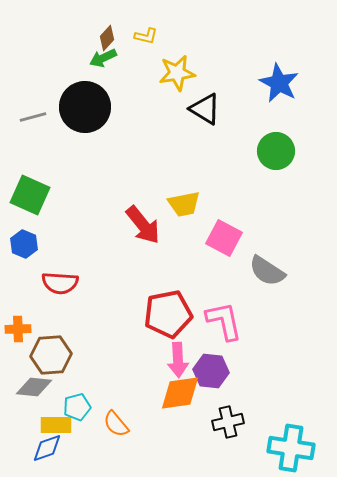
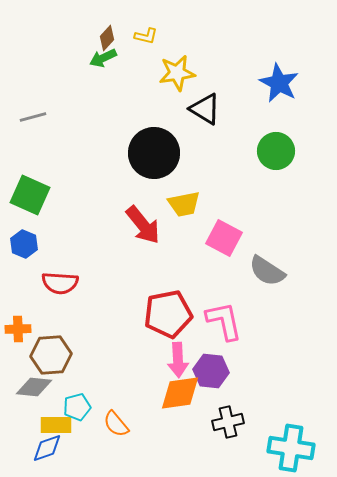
black circle: moved 69 px right, 46 px down
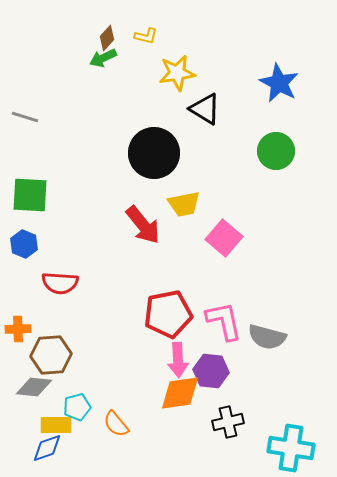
gray line: moved 8 px left; rotated 32 degrees clockwise
green square: rotated 21 degrees counterclockwise
pink square: rotated 12 degrees clockwise
gray semicircle: moved 66 px down; rotated 18 degrees counterclockwise
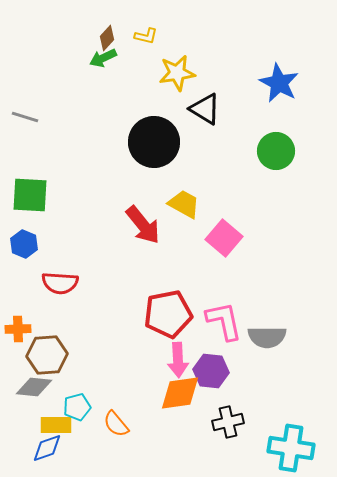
black circle: moved 11 px up
yellow trapezoid: rotated 140 degrees counterclockwise
gray semicircle: rotated 15 degrees counterclockwise
brown hexagon: moved 4 px left
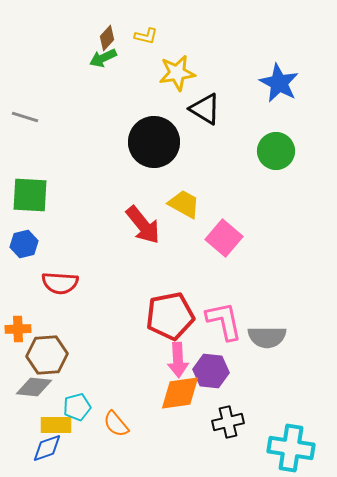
blue hexagon: rotated 24 degrees clockwise
red pentagon: moved 2 px right, 2 px down
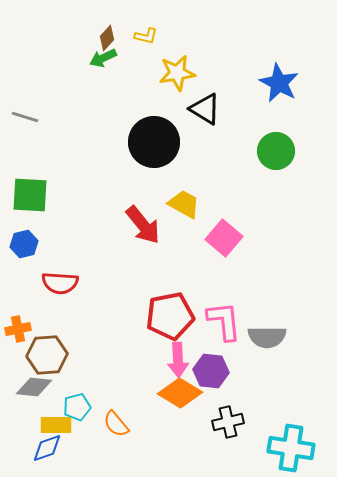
pink L-shape: rotated 6 degrees clockwise
orange cross: rotated 10 degrees counterclockwise
orange diamond: rotated 39 degrees clockwise
